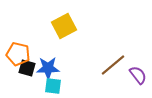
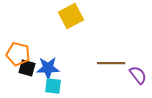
yellow square: moved 7 px right, 10 px up
brown line: moved 2 px left, 2 px up; rotated 40 degrees clockwise
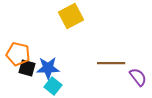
purple semicircle: moved 2 px down
cyan square: rotated 30 degrees clockwise
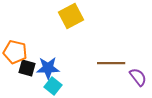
orange pentagon: moved 3 px left, 2 px up
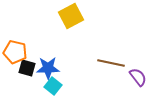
brown line: rotated 12 degrees clockwise
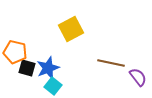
yellow square: moved 13 px down
blue star: rotated 20 degrees counterclockwise
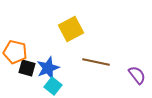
brown line: moved 15 px left, 1 px up
purple semicircle: moved 1 px left, 2 px up
